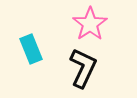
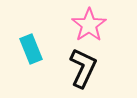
pink star: moved 1 px left, 1 px down
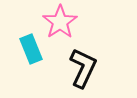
pink star: moved 29 px left, 3 px up
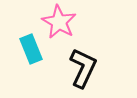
pink star: moved 1 px left; rotated 8 degrees counterclockwise
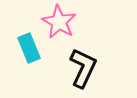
cyan rectangle: moved 2 px left, 1 px up
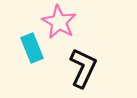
cyan rectangle: moved 3 px right
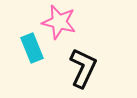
pink star: rotated 16 degrees counterclockwise
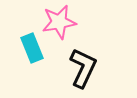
pink star: rotated 24 degrees counterclockwise
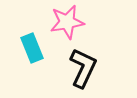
pink star: moved 8 px right
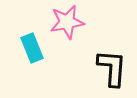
black L-shape: moved 29 px right; rotated 21 degrees counterclockwise
